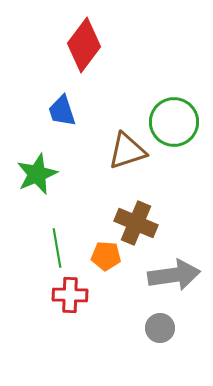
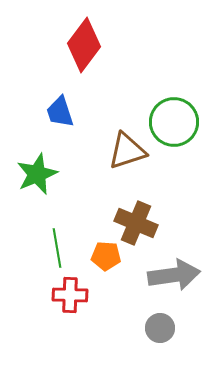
blue trapezoid: moved 2 px left, 1 px down
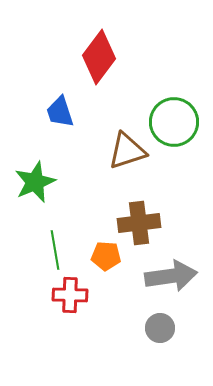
red diamond: moved 15 px right, 12 px down
green star: moved 2 px left, 8 px down
brown cross: moved 3 px right; rotated 30 degrees counterclockwise
green line: moved 2 px left, 2 px down
gray arrow: moved 3 px left, 1 px down
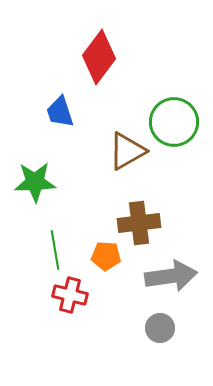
brown triangle: rotated 12 degrees counterclockwise
green star: rotated 21 degrees clockwise
red cross: rotated 12 degrees clockwise
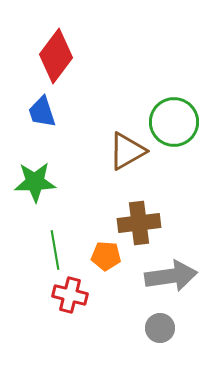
red diamond: moved 43 px left, 1 px up
blue trapezoid: moved 18 px left
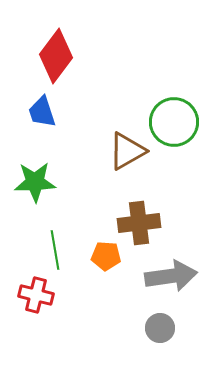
red cross: moved 34 px left
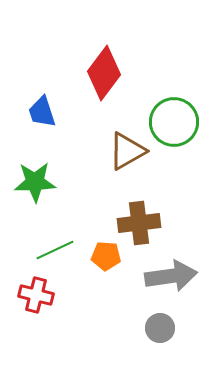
red diamond: moved 48 px right, 17 px down
green line: rotated 75 degrees clockwise
